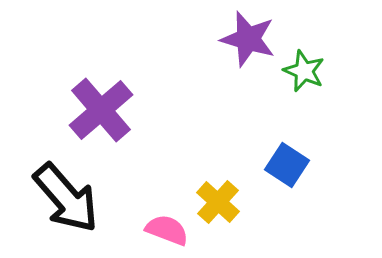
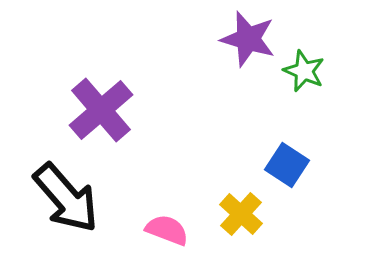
yellow cross: moved 23 px right, 12 px down
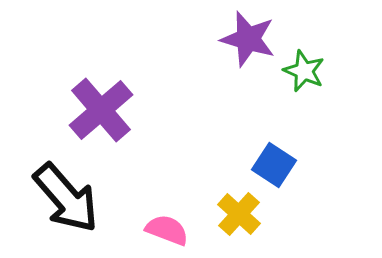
blue square: moved 13 px left
yellow cross: moved 2 px left
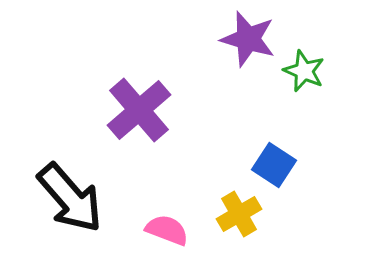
purple cross: moved 38 px right
black arrow: moved 4 px right
yellow cross: rotated 18 degrees clockwise
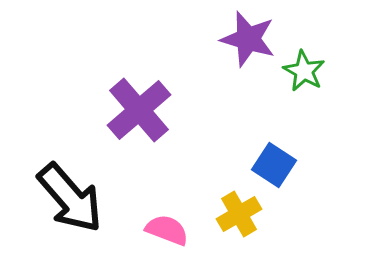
green star: rotated 6 degrees clockwise
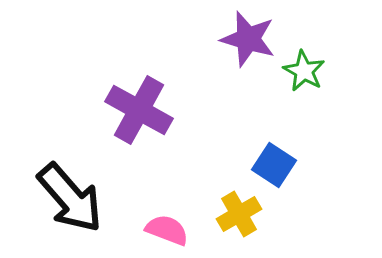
purple cross: rotated 20 degrees counterclockwise
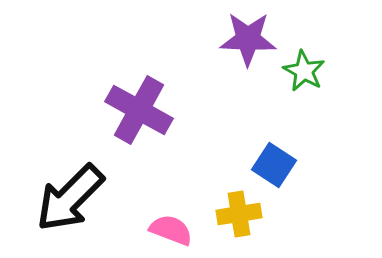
purple star: rotated 14 degrees counterclockwise
black arrow: rotated 86 degrees clockwise
yellow cross: rotated 21 degrees clockwise
pink semicircle: moved 4 px right
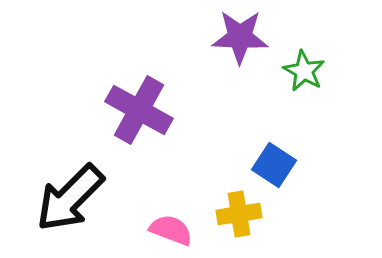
purple star: moved 8 px left, 2 px up
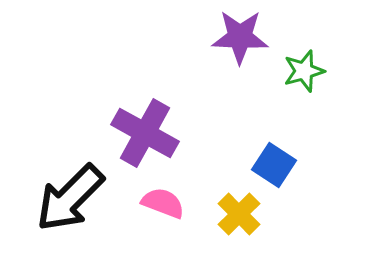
green star: rotated 27 degrees clockwise
purple cross: moved 6 px right, 23 px down
yellow cross: rotated 36 degrees counterclockwise
pink semicircle: moved 8 px left, 27 px up
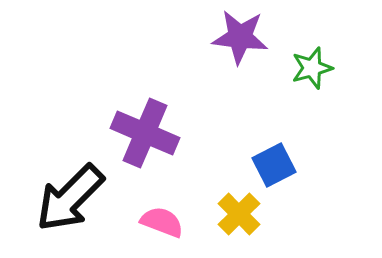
purple star: rotated 4 degrees clockwise
green star: moved 8 px right, 3 px up
purple cross: rotated 6 degrees counterclockwise
blue square: rotated 30 degrees clockwise
pink semicircle: moved 1 px left, 19 px down
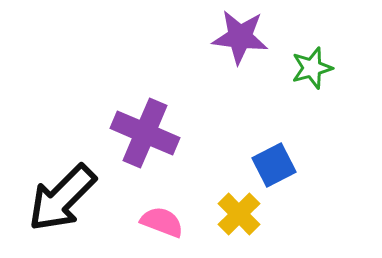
black arrow: moved 8 px left
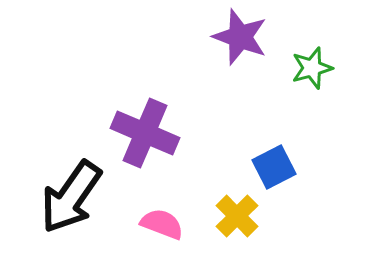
purple star: rotated 14 degrees clockwise
blue square: moved 2 px down
black arrow: moved 9 px right, 1 px up; rotated 10 degrees counterclockwise
yellow cross: moved 2 px left, 2 px down
pink semicircle: moved 2 px down
